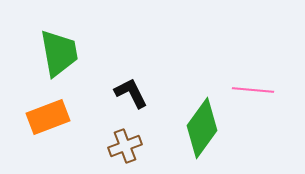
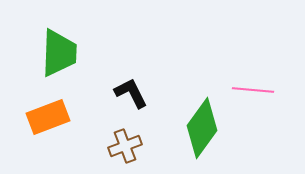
green trapezoid: rotated 12 degrees clockwise
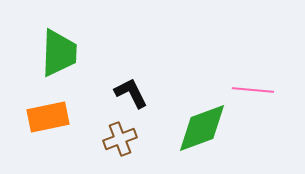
orange rectangle: rotated 9 degrees clockwise
green diamond: rotated 34 degrees clockwise
brown cross: moved 5 px left, 7 px up
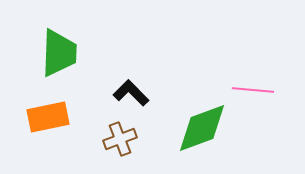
black L-shape: rotated 18 degrees counterclockwise
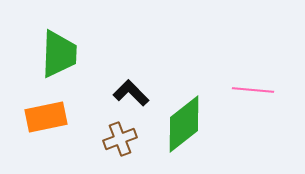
green trapezoid: moved 1 px down
orange rectangle: moved 2 px left
green diamond: moved 18 px left, 4 px up; rotated 18 degrees counterclockwise
